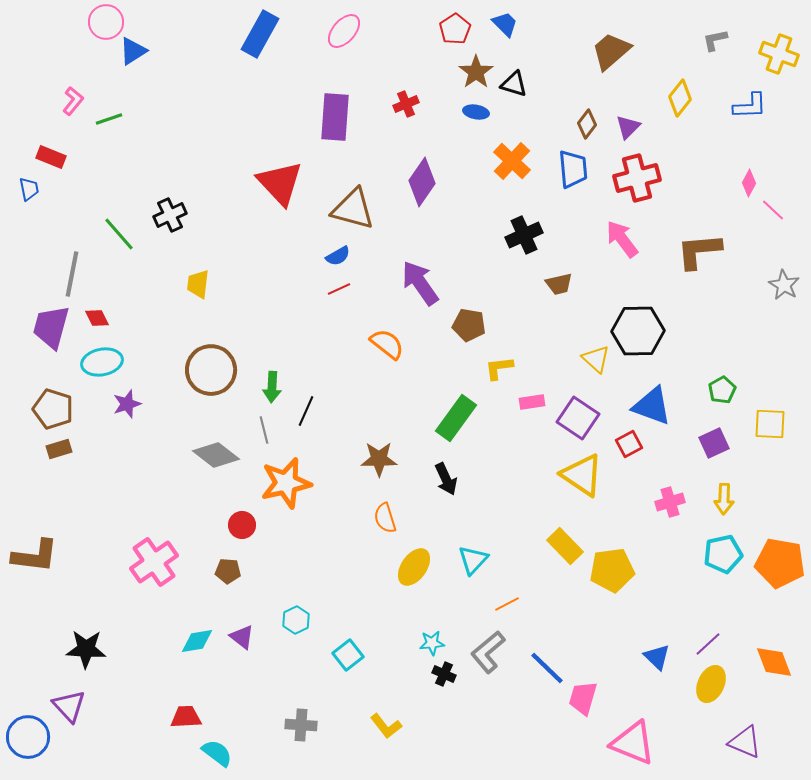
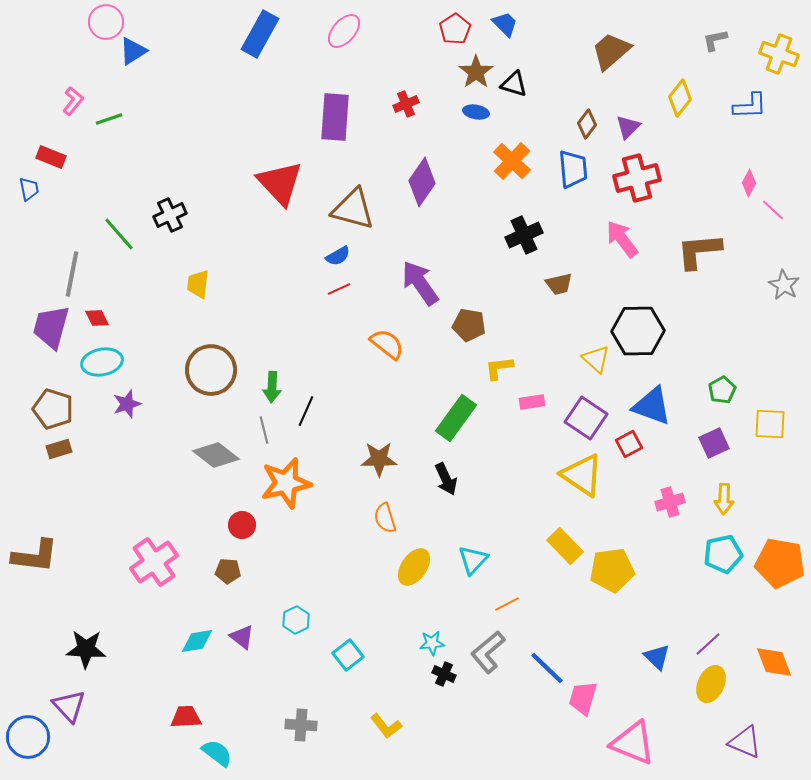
purple square at (578, 418): moved 8 px right
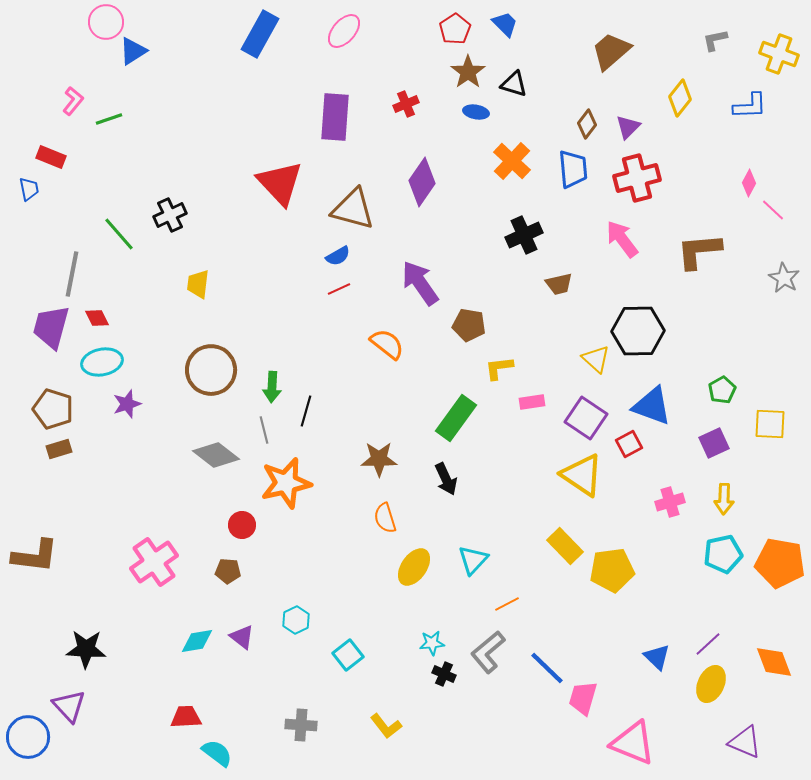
brown star at (476, 72): moved 8 px left
gray star at (784, 285): moved 7 px up
black line at (306, 411): rotated 8 degrees counterclockwise
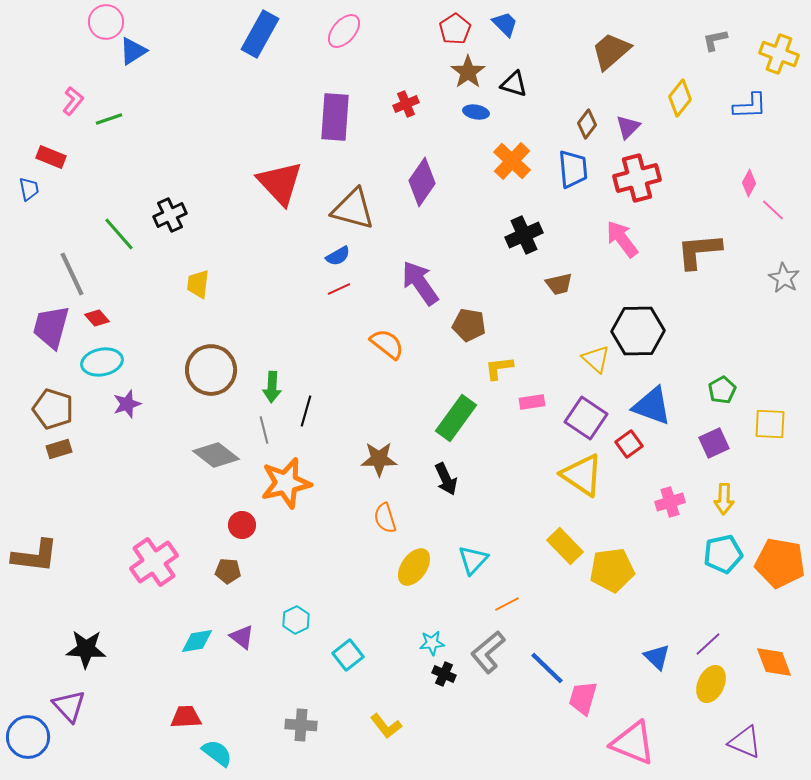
gray line at (72, 274): rotated 36 degrees counterclockwise
red diamond at (97, 318): rotated 15 degrees counterclockwise
red square at (629, 444): rotated 8 degrees counterclockwise
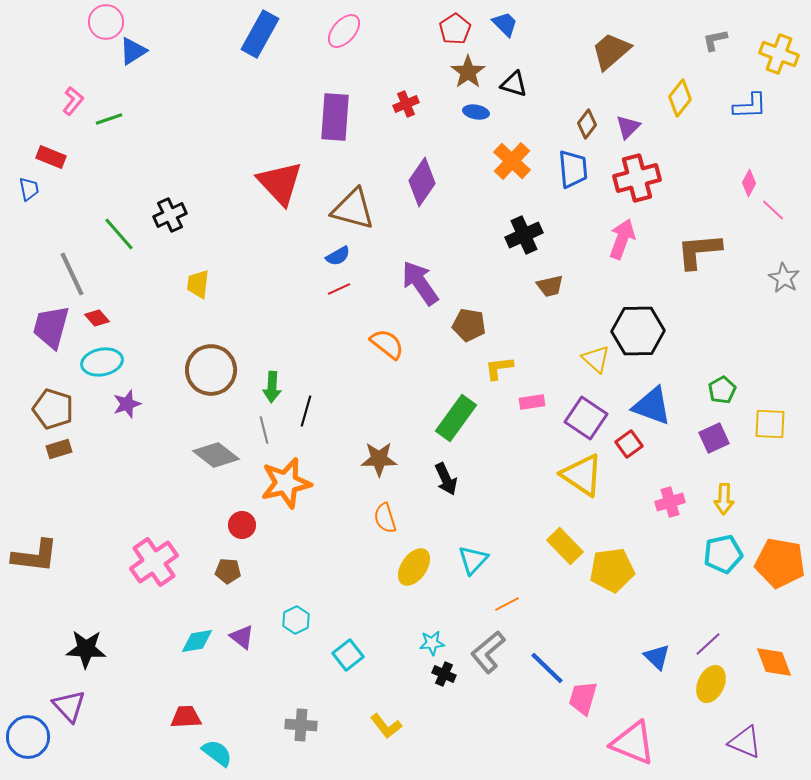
pink arrow at (622, 239): rotated 57 degrees clockwise
brown trapezoid at (559, 284): moved 9 px left, 2 px down
purple square at (714, 443): moved 5 px up
